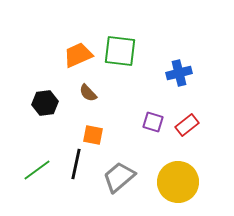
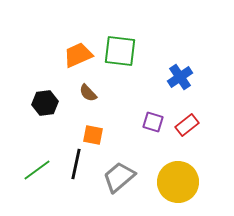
blue cross: moved 1 px right, 4 px down; rotated 20 degrees counterclockwise
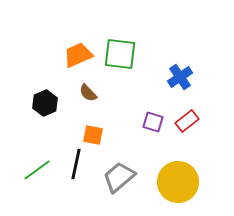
green square: moved 3 px down
black hexagon: rotated 15 degrees counterclockwise
red rectangle: moved 4 px up
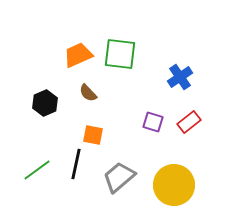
red rectangle: moved 2 px right, 1 px down
yellow circle: moved 4 px left, 3 px down
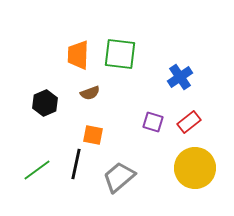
orange trapezoid: rotated 64 degrees counterclockwise
brown semicircle: moved 2 px right; rotated 66 degrees counterclockwise
yellow circle: moved 21 px right, 17 px up
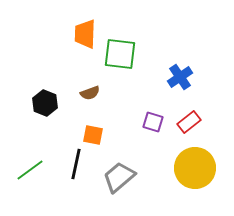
orange trapezoid: moved 7 px right, 21 px up
black hexagon: rotated 15 degrees counterclockwise
green line: moved 7 px left
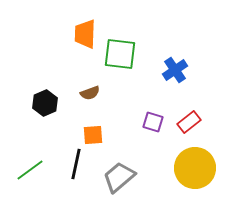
blue cross: moved 5 px left, 7 px up
black hexagon: rotated 15 degrees clockwise
orange square: rotated 15 degrees counterclockwise
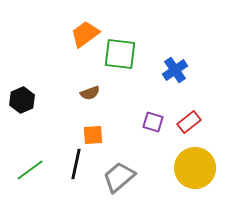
orange trapezoid: rotated 52 degrees clockwise
black hexagon: moved 23 px left, 3 px up
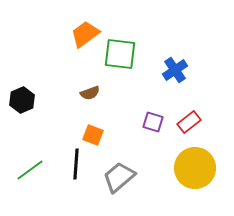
orange square: rotated 25 degrees clockwise
black line: rotated 8 degrees counterclockwise
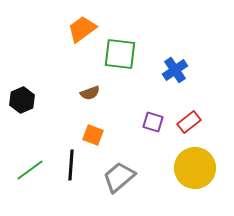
orange trapezoid: moved 3 px left, 5 px up
black line: moved 5 px left, 1 px down
